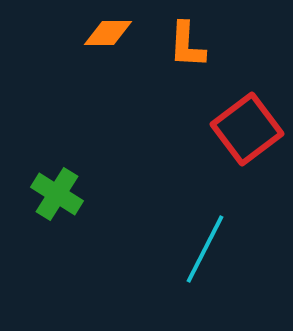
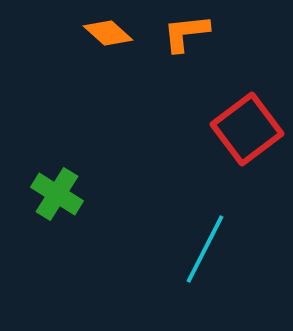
orange diamond: rotated 42 degrees clockwise
orange L-shape: moved 1 px left, 12 px up; rotated 81 degrees clockwise
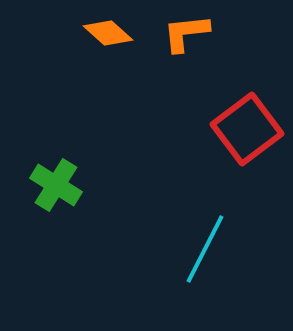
green cross: moved 1 px left, 9 px up
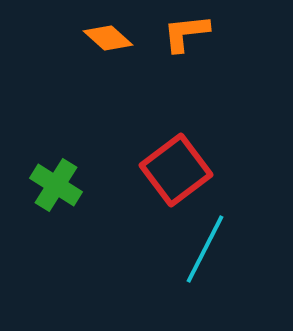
orange diamond: moved 5 px down
red square: moved 71 px left, 41 px down
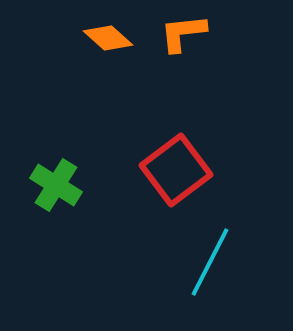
orange L-shape: moved 3 px left
cyan line: moved 5 px right, 13 px down
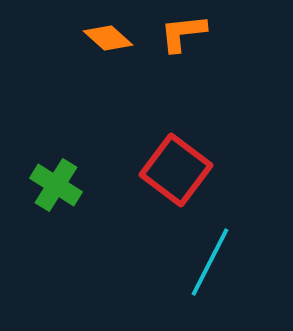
red square: rotated 16 degrees counterclockwise
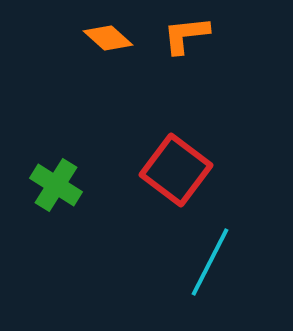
orange L-shape: moved 3 px right, 2 px down
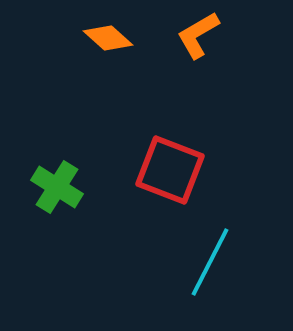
orange L-shape: moved 12 px right; rotated 24 degrees counterclockwise
red square: moved 6 px left; rotated 16 degrees counterclockwise
green cross: moved 1 px right, 2 px down
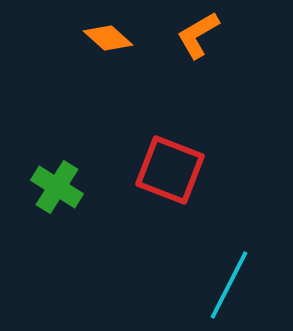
cyan line: moved 19 px right, 23 px down
